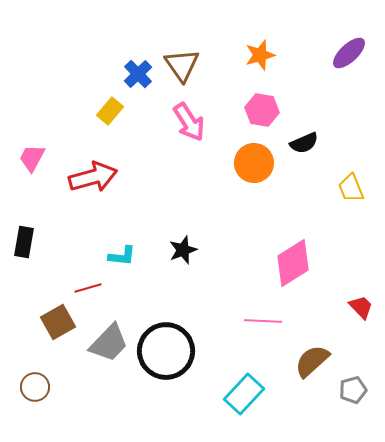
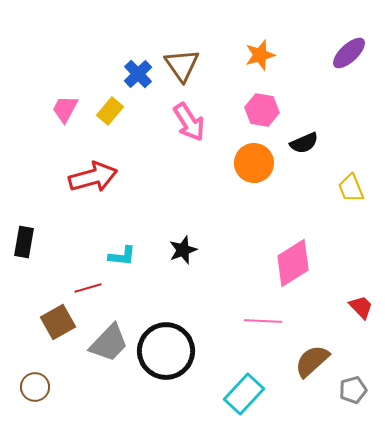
pink trapezoid: moved 33 px right, 49 px up
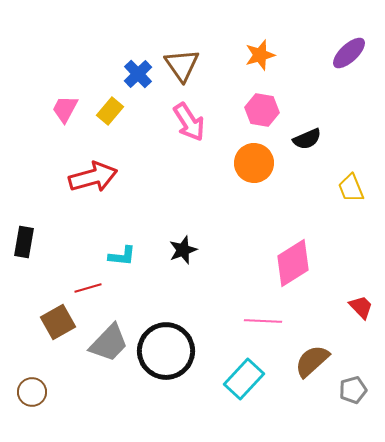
black semicircle: moved 3 px right, 4 px up
brown circle: moved 3 px left, 5 px down
cyan rectangle: moved 15 px up
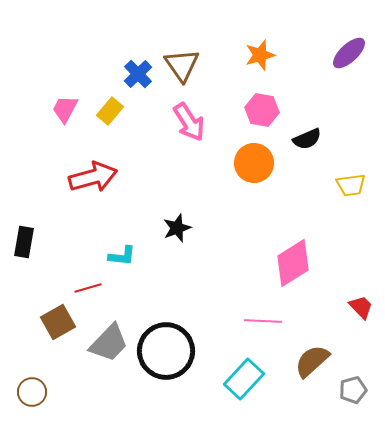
yellow trapezoid: moved 3 px up; rotated 76 degrees counterclockwise
black star: moved 6 px left, 22 px up
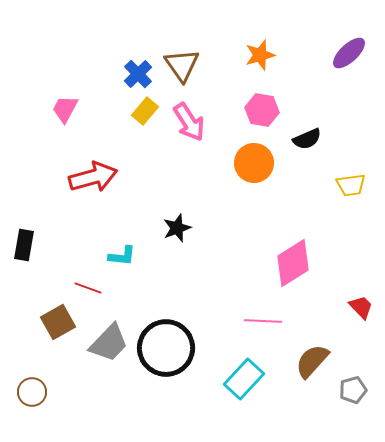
yellow rectangle: moved 35 px right
black rectangle: moved 3 px down
red line: rotated 36 degrees clockwise
black circle: moved 3 px up
brown semicircle: rotated 6 degrees counterclockwise
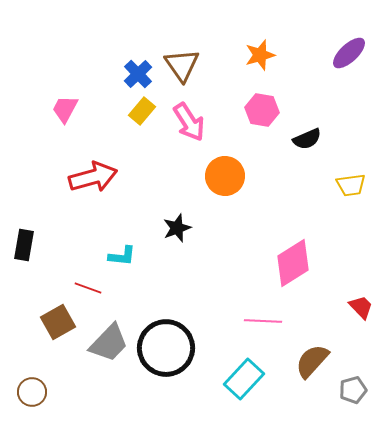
yellow rectangle: moved 3 px left
orange circle: moved 29 px left, 13 px down
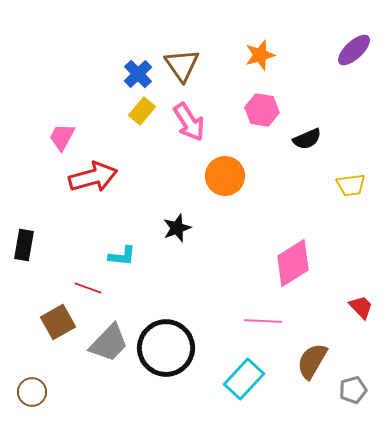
purple ellipse: moved 5 px right, 3 px up
pink trapezoid: moved 3 px left, 28 px down
brown semicircle: rotated 12 degrees counterclockwise
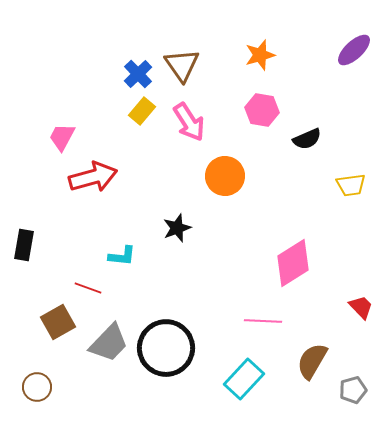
brown circle: moved 5 px right, 5 px up
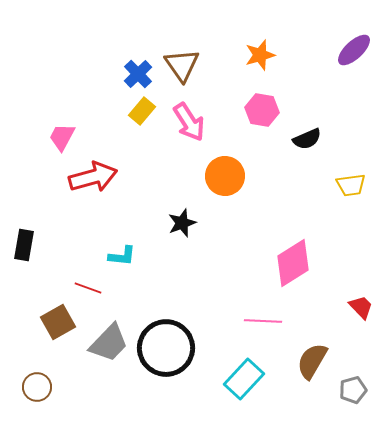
black star: moved 5 px right, 5 px up
